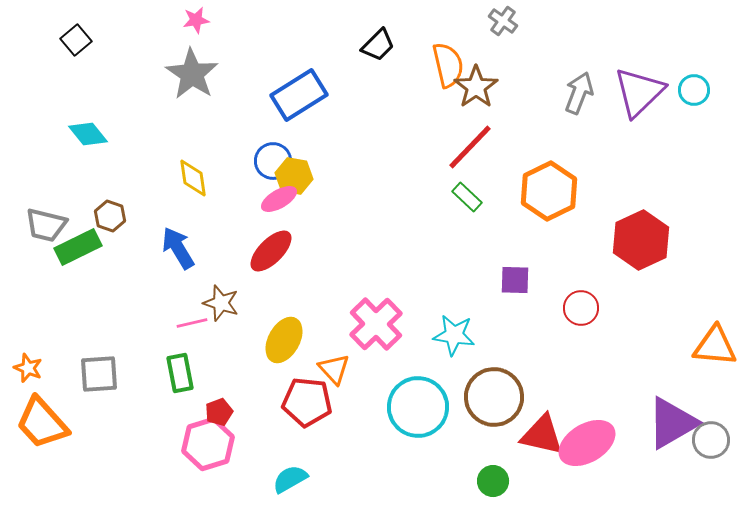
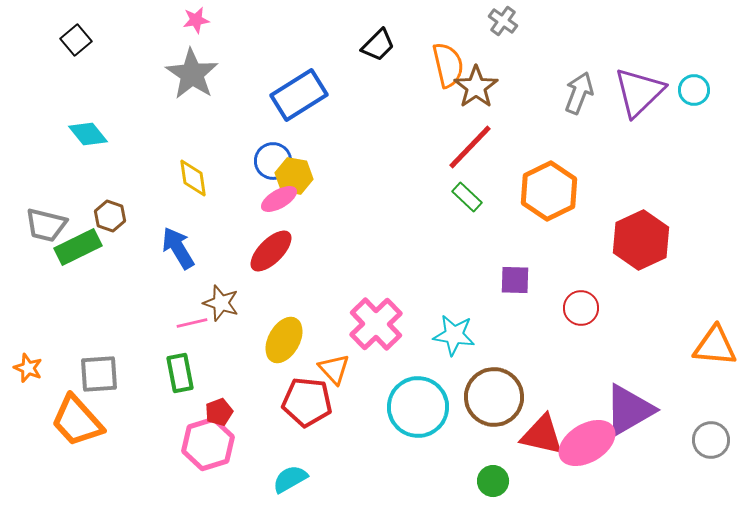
orange trapezoid at (42, 423): moved 35 px right, 2 px up
purple triangle at (672, 423): moved 43 px left, 13 px up
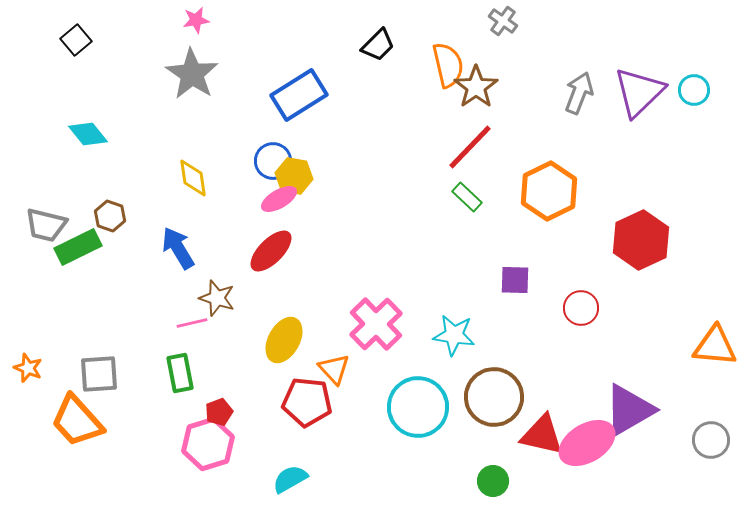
brown star at (221, 303): moved 4 px left, 5 px up
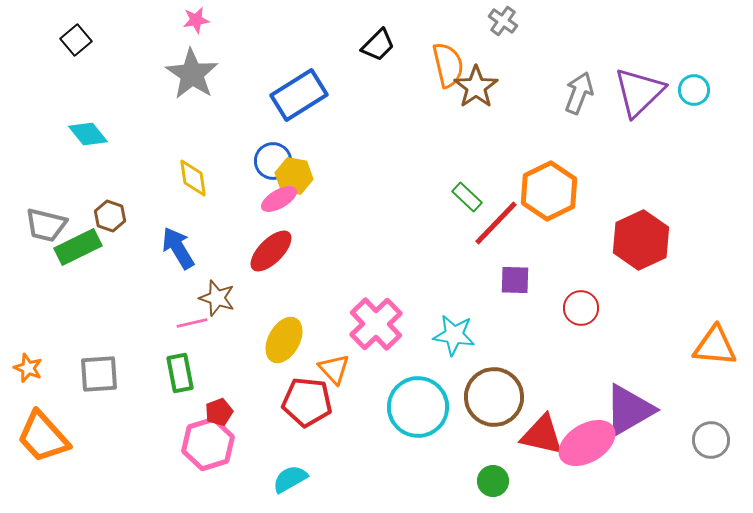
red line at (470, 147): moved 26 px right, 76 px down
orange trapezoid at (77, 421): moved 34 px left, 16 px down
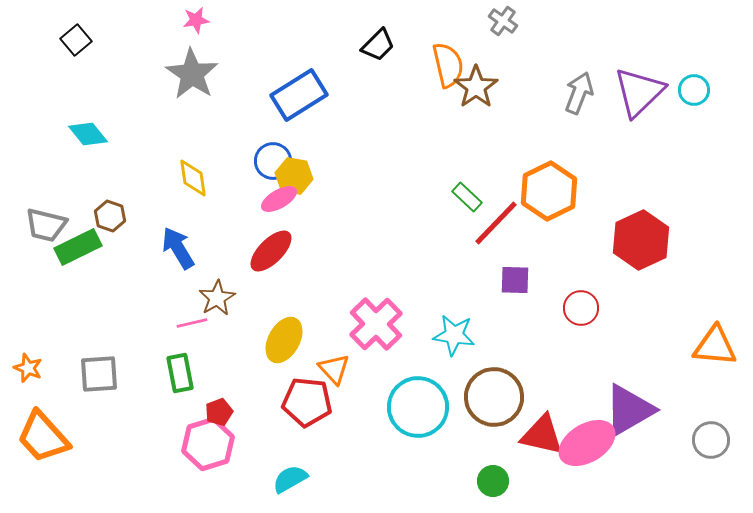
brown star at (217, 298): rotated 24 degrees clockwise
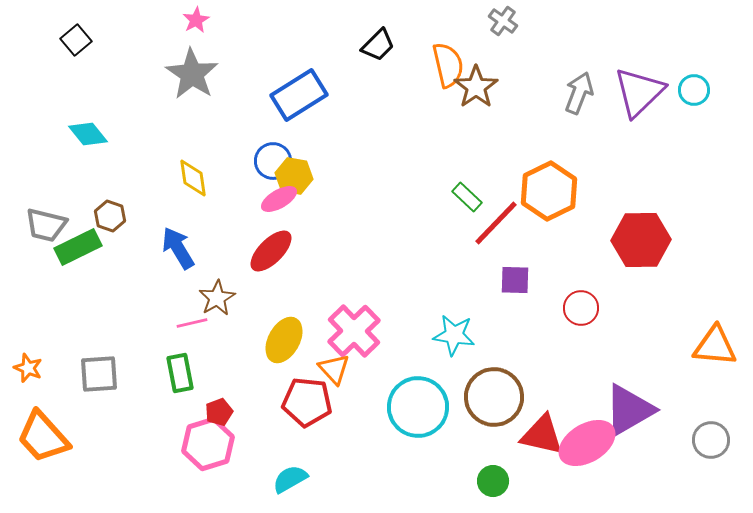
pink star at (196, 20): rotated 20 degrees counterclockwise
red hexagon at (641, 240): rotated 24 degrees clockwise
pink cross at (376, 324): moved 22 px left, 7 px down
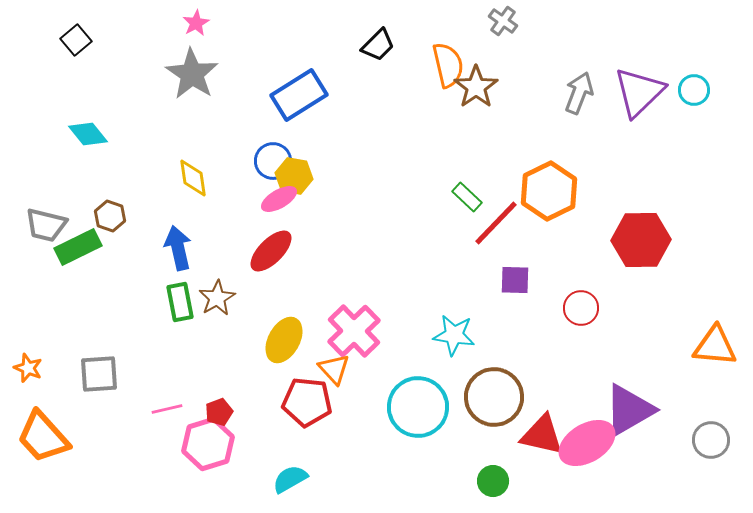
pink star at (196, 20): moved 3 px down
blue arrow at (178, 248): rotated 18 degrees clockwise
pink line at (192, 323): moved 25 px left, 86 px down
green rectangle at (180, 373): moved 71 px up
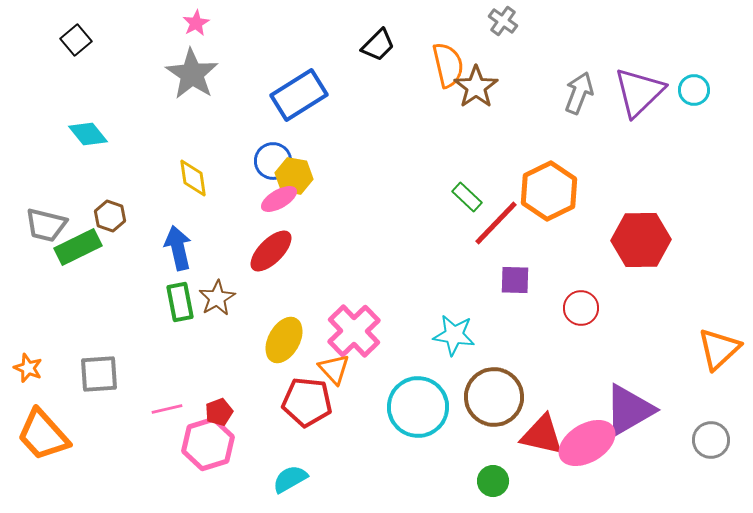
orange triangle at (715, 346): moved 4 px right, 3 px down; rotated 48 degrees counterclockwise
orange trapezoid at (43, 437): moved 2 px up
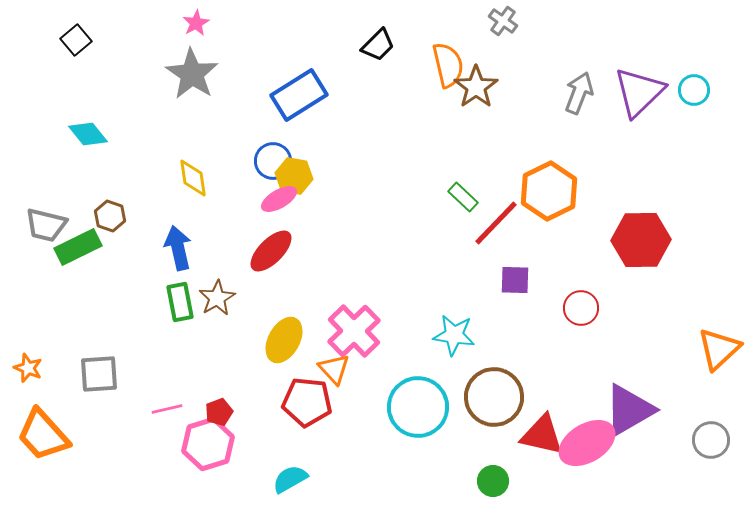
green rectangle at (467, 197): moved 4 px left
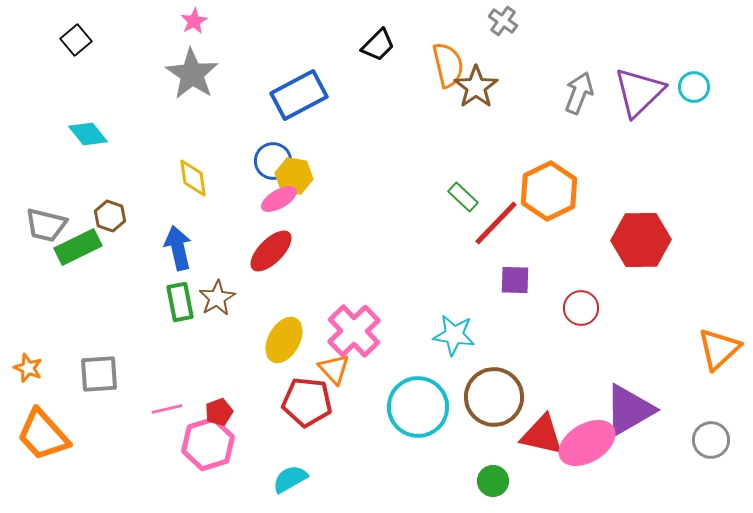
pink star at (196, 23): moved 2 px left, 2 px up
cyan circle at (694, 90): moved 3 px up
blue rectangle at (299, 95): rotated 4 degrees clockwise
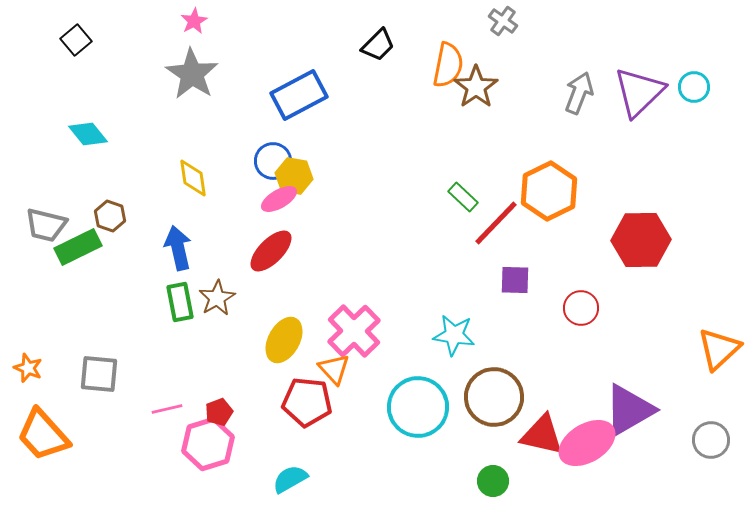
orange semicircle at (448, 65): rotated 24 degrees clockwise
gray square at (99, 374): rotated 9 degrees clockwise
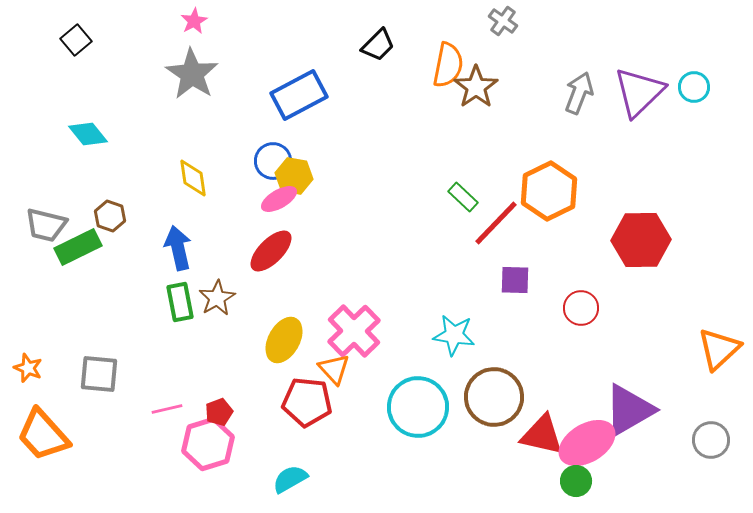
green circle at (493, 481): moved 83 px right
